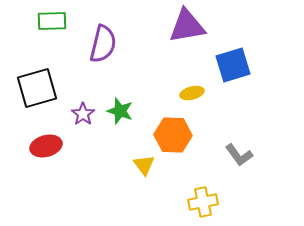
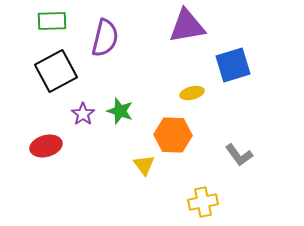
purple semicircle: moved 2 px right, 6 px up
black square: moved 19 px right, 17 px up; rotated 12 degrees counterclockwise
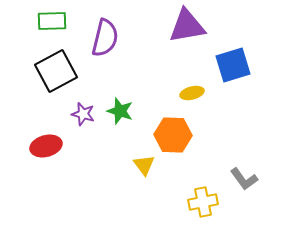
purple star: rotated 20 degrees counterclockwise
gray L-shape: moved 5 px right, 24 px down
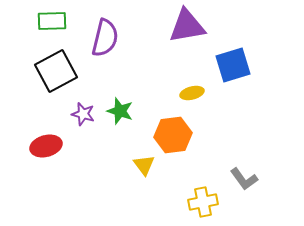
orange hexagon: rotated 9 degrees counterclockwise
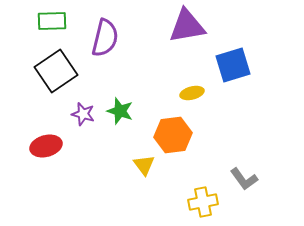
black square: rotated 6 degrees counterclockwise
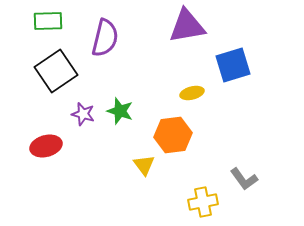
green rectangle: moved 4 px left
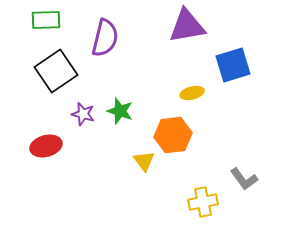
green rectangle: moved 2 px left, 1 px up
yellow triangle: moved 4 px up
